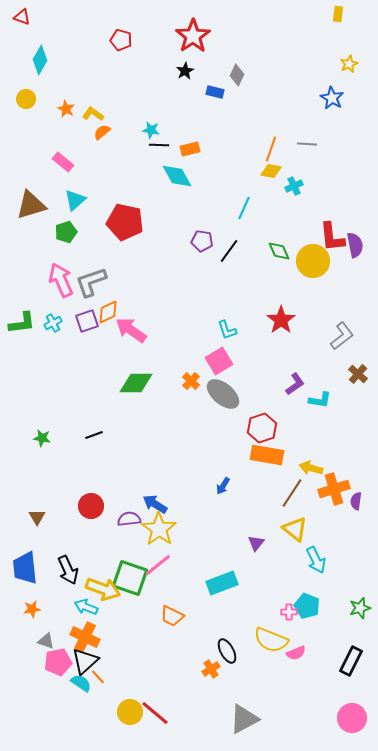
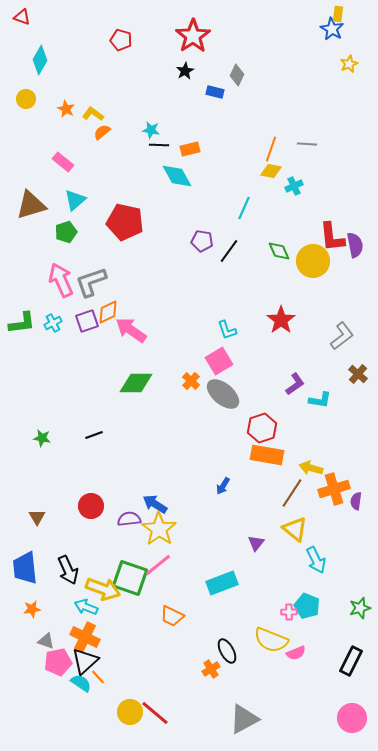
blue star at (332, 98): moved 69 px up
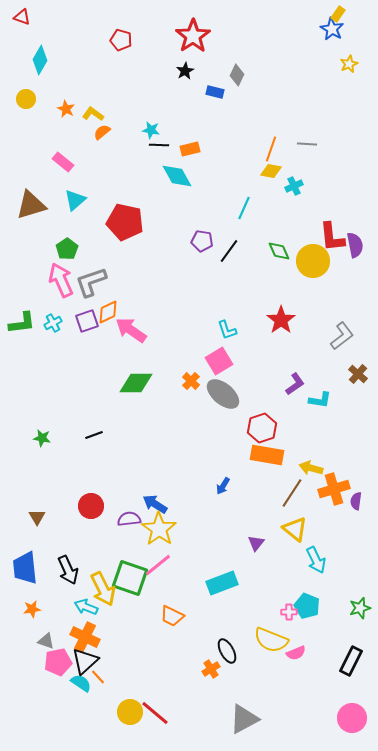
yellow rectangle at (338, 14): rotated 28 degrees clockwise
green pentagon at (66, 232): moved 1 px right, 17 px down; rotated 15 degrees counterclockwise
yellow arrow at (103, 589): rotated 44 degrees clockwise
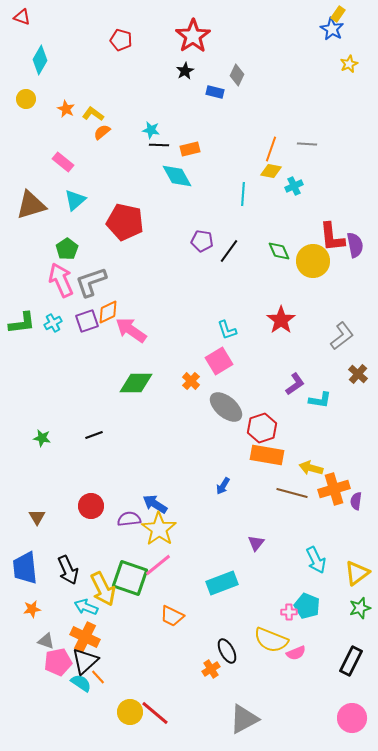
cyan line at (244, 208): moved 1 px left, 14 px up; rotated 20 degrees counterclockwise
gray ellipse at (223, 394): moved 3 px right, 13 px down
brown line at (292, 493): rotated 72 degrees clockwise
yellow triangle at (295, 529): moved 62 px right, 44 px down; rotated 44 degrees clockwise
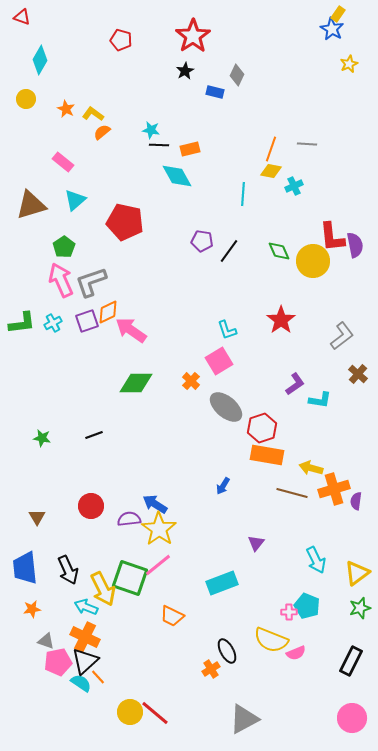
green pentagon at (67, 249): moved 3 px left, 2 px up
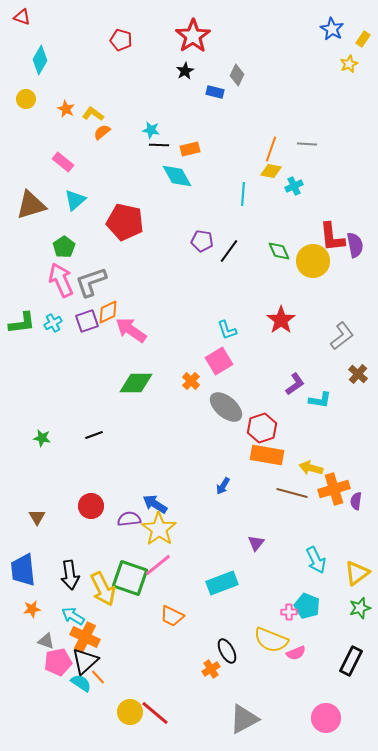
yellow rectangle at (338, 14): moved 25 px right, 25 px down
blue trapezoid at (25, 568): moved 2 px left, 2 px down
black arrow at (68, 570): moved 2 px right, 5 px down; rotated 16 degrees clockwise
cyan arrow at (86, 607): moved 13 px left, 9 px down; rotated 10 degrees clockwise
pink circle at (352, 718): moved 26 px left
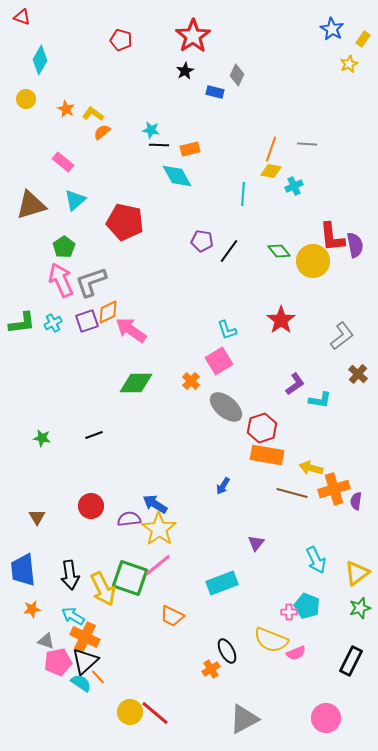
green diamond at (279, 251): rotated 15 degrees counterclockwise
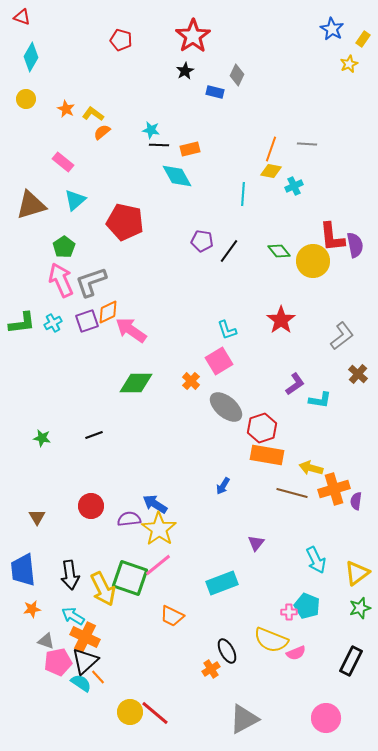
cyan diamond at (40, 60): moved 9 px left, 3 px up
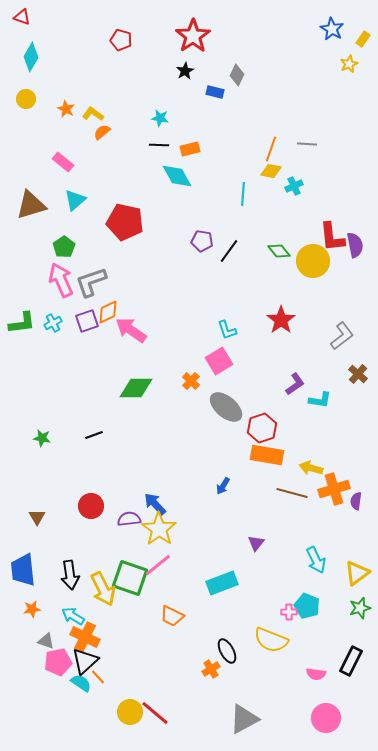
cyan star at (151, 130): moved 9 px right, 12 px up
green diamond at (136, 383): moved 5 px down
blue arrow at (155, 504): rotated 15 degrees clockwise
pink semicircle at (296, 653): moved 20 px right, 21 px down; rotated 30 degrees clockwise
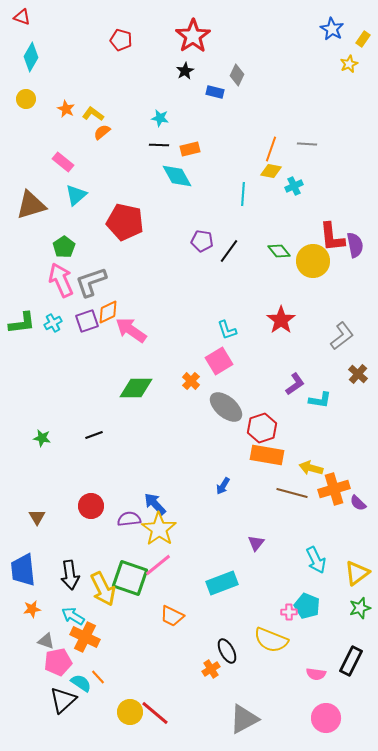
cyan triangle at (75, 200): moved 1 px right, 5 px up
purple semicircle at (356, 501): moved 2 px right, 2 px down; rotated 54 degrees counterclockwise
black triangle at (85, 661): moved 22 px left, 39 px down
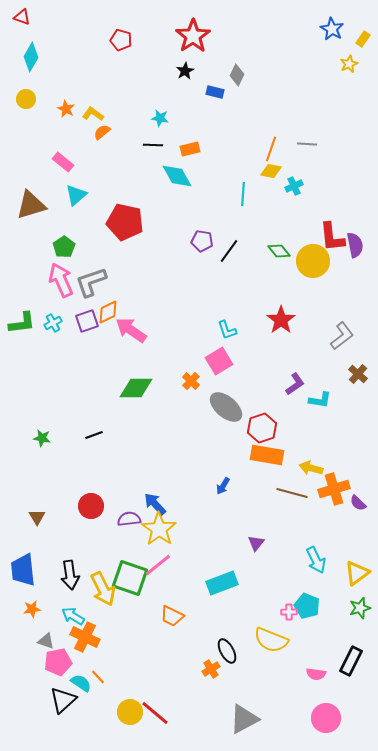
black line at (159, 145): moved 6 px left
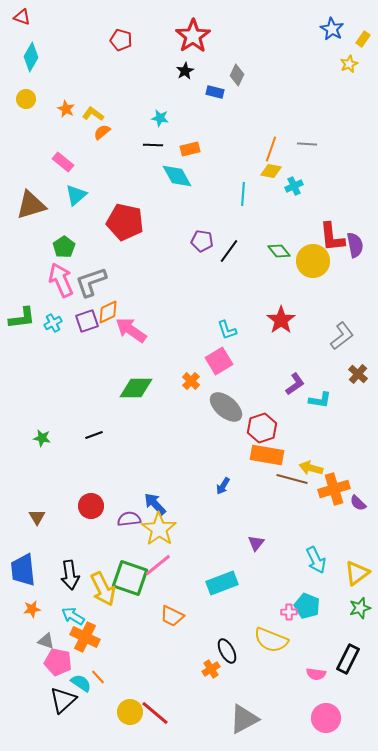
green L-shape at (22, 323): moved 5 px up
brown line at (292, 493): moved 14 px up
black rectangle at (351, 661): moved 3 px left, 2 px up
pink pentagon at (58, 662): rotated 24 degrees clockwise
